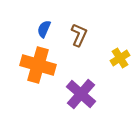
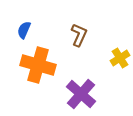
blue semicircle: moved 20 px left, 1 px down
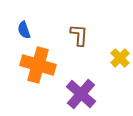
blue semicircle: rotated 42 degrees counterclockwise
brown L-shape: rotated 20 degrees counterclockwise
yellow cross: rotated 12 degrees counterclockwise
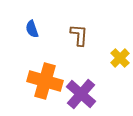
blue semicircle: moved 8 px right, 1 px up
orange cross: moved 7 px right, 16 px down
